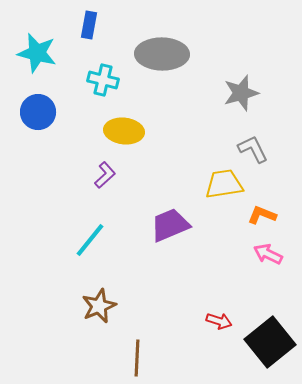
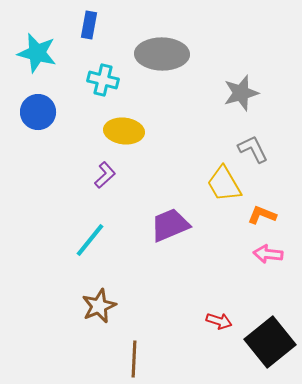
yellow trapezoid: rotated 111 degrees counterclockwise
pink arrow: rotated 20 degrees counterclockwise
brown line: moved 3 px left, 1 px down
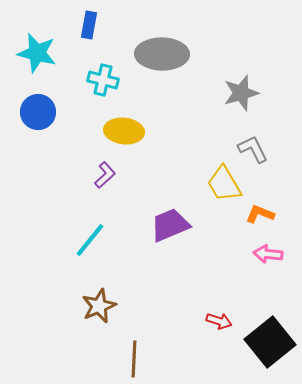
orange L-shape: moved 2 px left, 1 px up
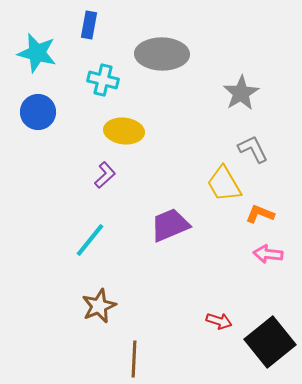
gray star: rotated 15 degrees counterclockwise
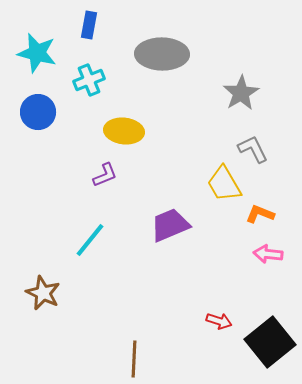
cyan cross: moved 14 px left; rotated 36 degrees counterclockwise
purple L-shape: rotated 20 degrees clockwise
brown star: moved 56 px left, 13 px up; rotated 24 degrees counterclockwise
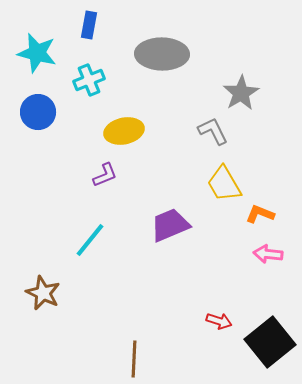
yellow ellipse: rotated 18 degrees counterclockwise
gray L-shape: moved 40 px left, 18 px up
